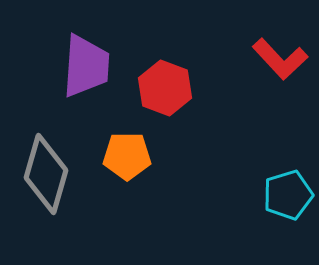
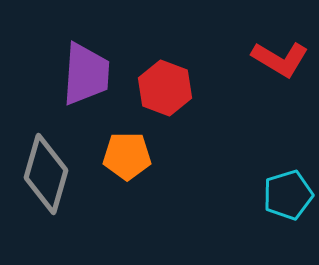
red L-shape: rotated 16 degrees counterclockwise
purple trapezoid: moved 8 px down
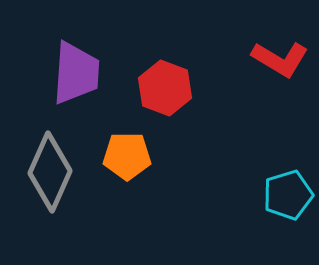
purple trapezoid: moved 10 px left, 1 px up
gray diamond: moved 4 px right, 2 px up; rotated 8 degrees clockwise
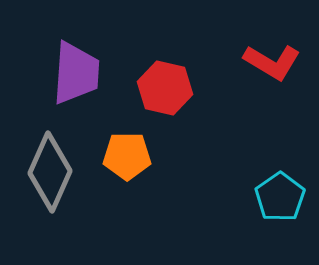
red L-shape: moved 8 px left, 3 px down
red hexagon: rotated 8 degrees counterclockwise
cyan pentagon: moved 8 px left, 2 px down; rotated 18 degrees counterclockwise
